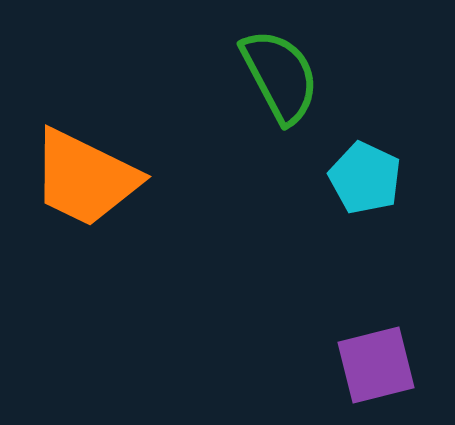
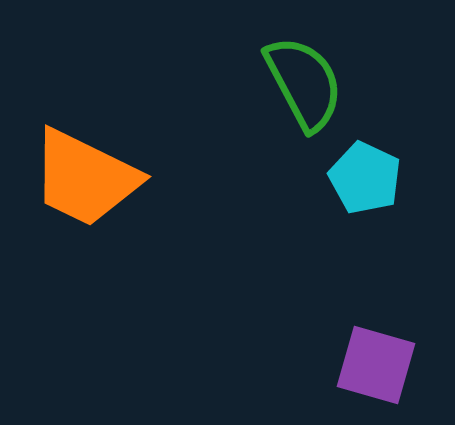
green semicircle: moved 24 px right, 7 px down
purple square: rotated 30 degrees clockwise
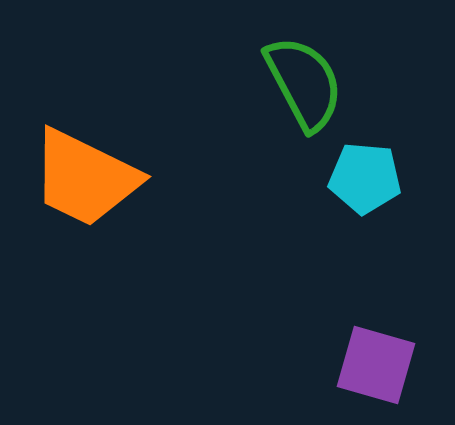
cyan pentagon: rotated 20 degrees counterclockwise
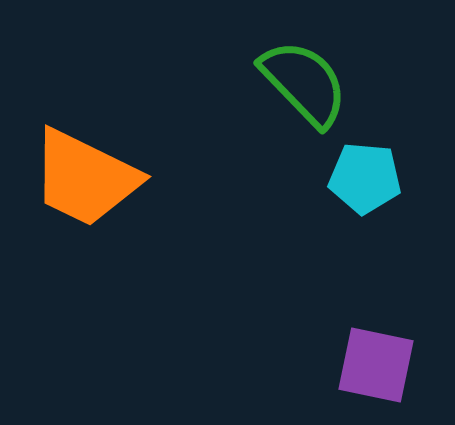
green semicircle: rotated 16 degrees counterclockwise
purple square: rotated 4 degrees counterclockwise
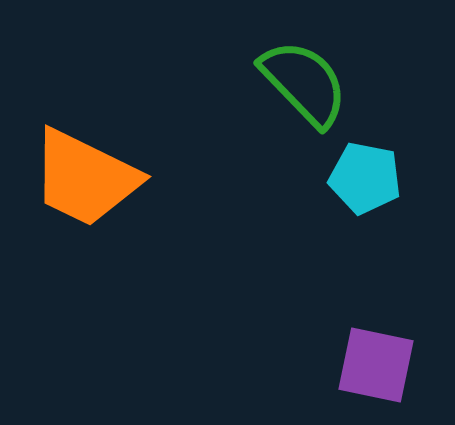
cyan pentagon: rotated 6 degrees clockwise
